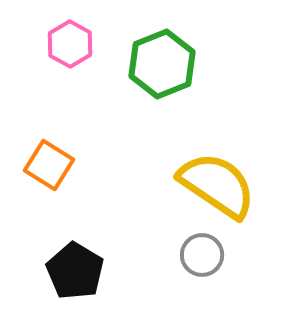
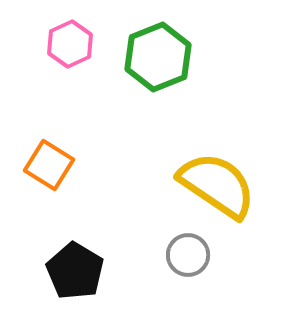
pink hexagon: rotated 6 degrees clockwise
green hexagon: moved 4 px left, 7 px up
gray circle: moved 14 px left
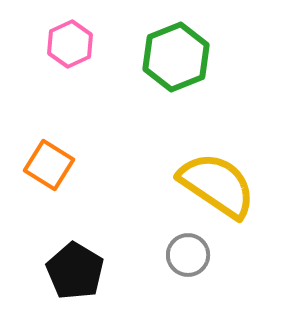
green hexagon: moved 18 px right
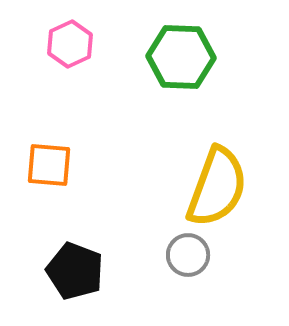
green hexagon: moved 5 px right; rotated 24 degrees clockwise
orange square: rotated 27 degrees counterclockwise
yellow semicircle: moved 2 px down; rotated 76 degrees clockwise
black pentagon: rotated 10 degrees counterclockwise
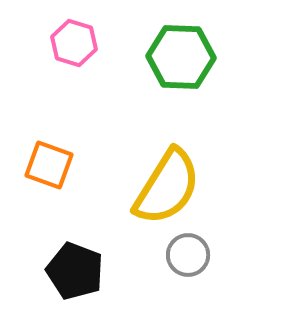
pink hexagon: moved 4 px right, 1 px up; rotated 18 degrees counterclockwise
orange square: rotated 15 degrees clockwise
yellow semicircle: moved 50 px left; rotated 12 degrees clockwise
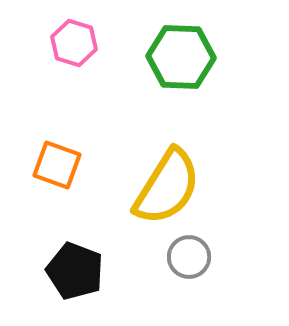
orange square: moved 8 px right
gray circle: moved 1 px right, 2 px down
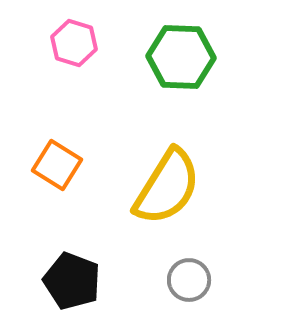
orange square: rotated 12 degrees clockwise
gray circle: moved 23 px down
black pentagon: moved 3 px left, 10 px down
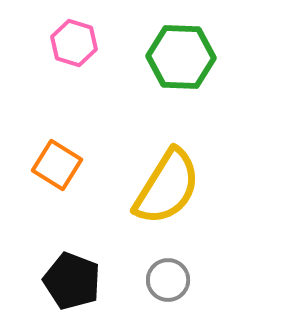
gray circle: moved 21 px left
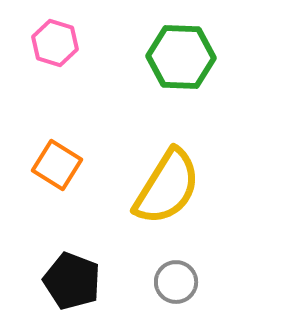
pink hexagon: moved 19 px left
gray circle: moved 8 px right, 2 px down
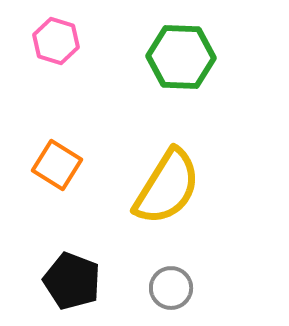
pink hexagon: moved 1 px right, 2 px up
gray circle: moved 5 px left, 6 px down
